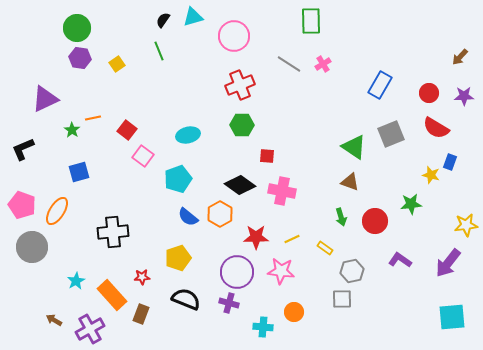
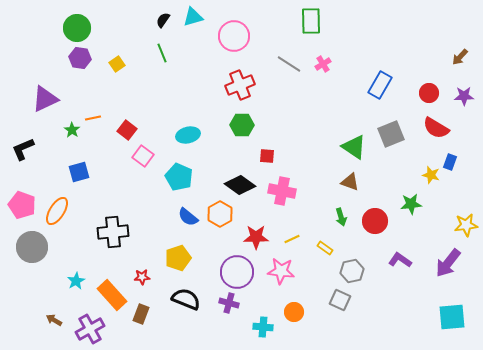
green line at (159, 51): moved 3 px right, 2 px down
cyan pentagon at (178, 179): moved 1 px right, 2 px up; rotated 28 degrees counterclockwise
gray square at (342, 299): moved 2 px left, 1 px down; rotated 25 degrees clockwise
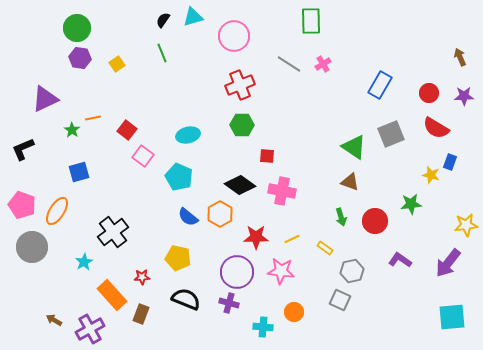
brown arrow at (460, 57): rotated 114 degrees clockwise
black cross at (113, 232): rotated 32 degrees counterclockwise
yellow pentagon at (178, 258): rotated 30 degrees clockwise
cyan star at (76, 281): moved 8 px right, 19 px up
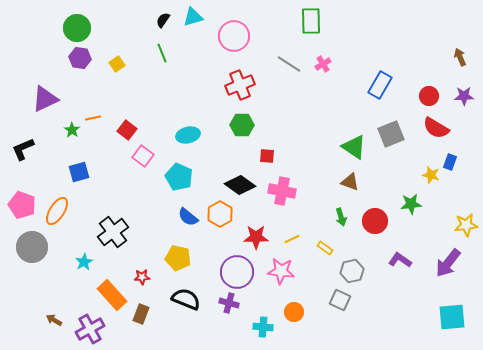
red circle at (429, 93): moved 3 px down
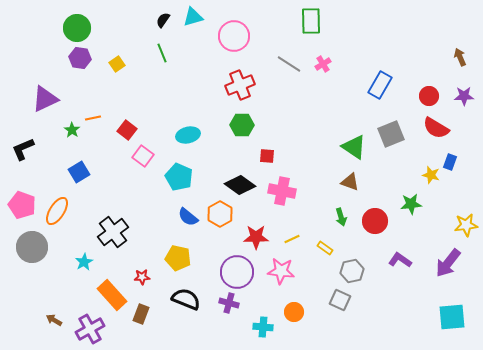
blue square at (79, 172): rotated 15 degrees counterclockwise
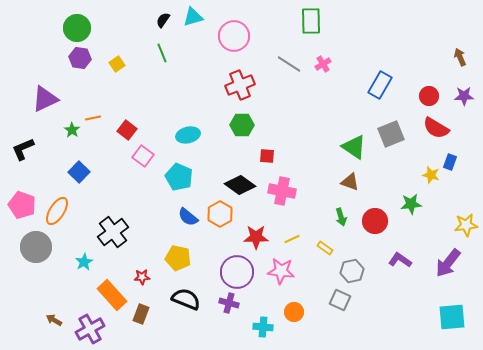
blue square at (79, 172): rotated 15 degrees counterclockwise
gray circle at (32, 247): moved 4 px right
